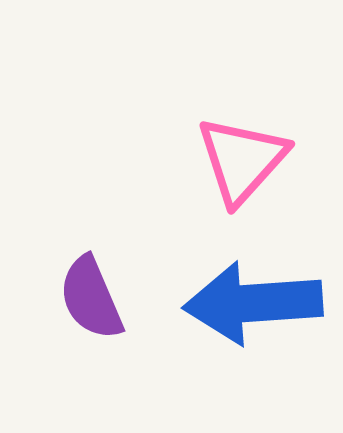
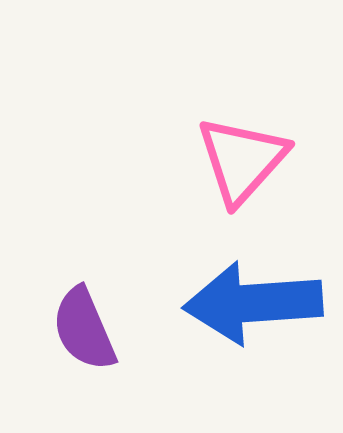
purple semicircle: moved 7 px left, 31 px down
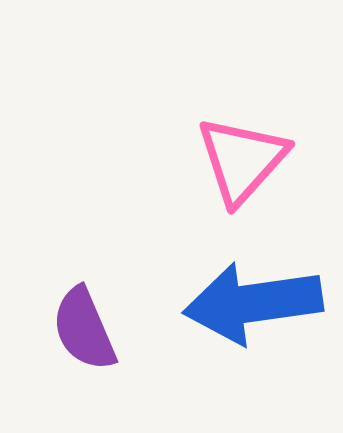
blue arrow: rotated 4 degrees counterclockwise
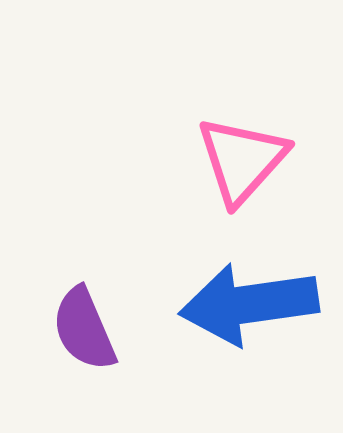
blue arrow: moved 4 px left, 1 px down
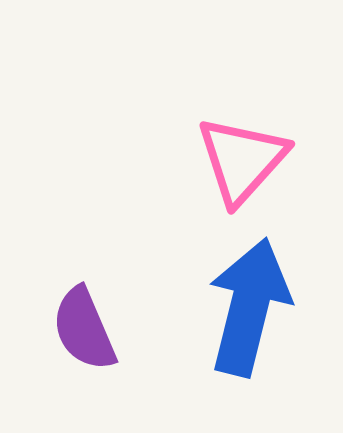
blue arrow: moved 3 px down; rotated 112 degrees clockwise
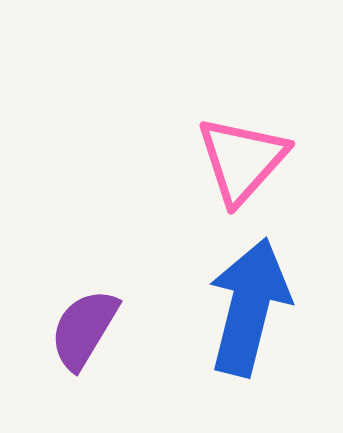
purple semicircle: rotated 54 degrees clockwise
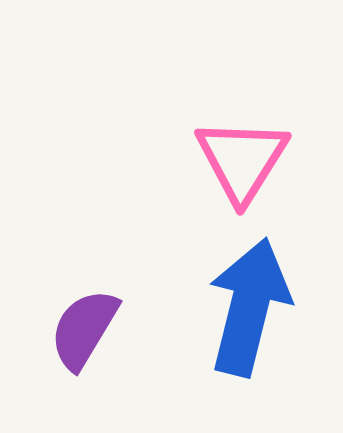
pink triangle: rotated 10 degrees counterclockwise
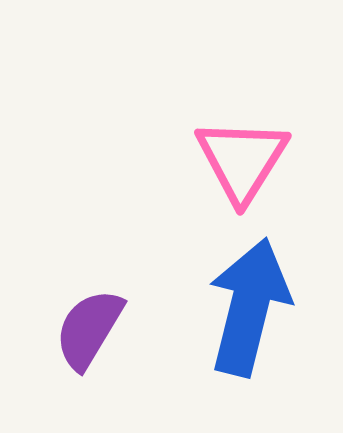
purple semicircle: moved 5 px right
